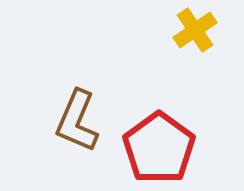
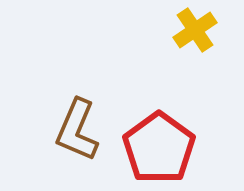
brown L-shape: moved 9 px down
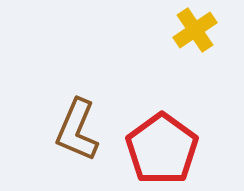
red pentagon: moved 3 px right, 1 px down
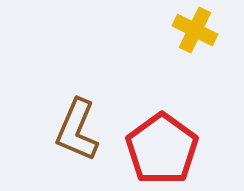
yellow cross: rotated 30 degrees counterclockwise
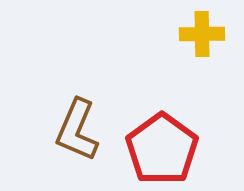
yellow cross: moved 7 px right, 4 px down; rotated 27 degrees counterclockwise
